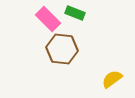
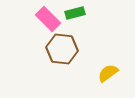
green rectangle: rotated 36 degrees counterclockwise
yellow semicircle: moved 4 px left, 6 px up
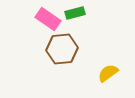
pink rectangle: rotated 10 degrees counterclockwise
brown hexagon: rotated 12 degrees counterclockwise
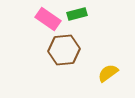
green rectangle: moved 2 px right, 1 px down
brown hexagon: moved 2 px right, 1 px down
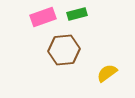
pink rectangle: moved 5 px left, 2 px up; rotated 55 degrees counterclockwise
yellow semicircle: moved 1 px left
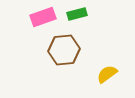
yellow semicircle: moved 1 px down
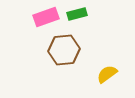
pink rectangle: moved 3 px right
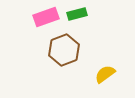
brown hexagon: rotated 16 degrees counterclockwise
yellow semicircle: moved 2 px left
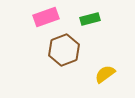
green rectangle: moved 13 px right, 5 px down
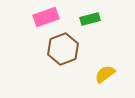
brown hexagon: moved 1 px left, 1 px up
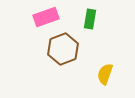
green rectangle: rotated 66 degrees counterclockwise
yellow semicircle: rotated 35 degrees counterclockwise
